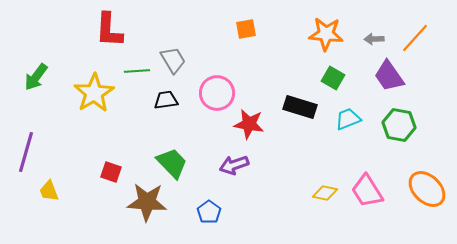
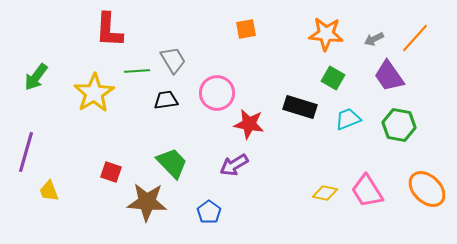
gray arrow: rotated 24 degrees counterclockwise
purple arrow: rotated 12 degrees counterclockwise
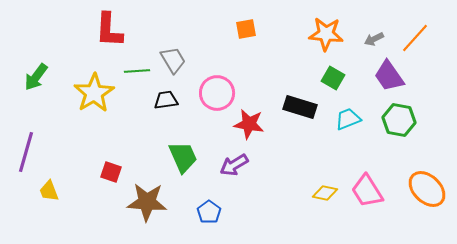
green hexagon: moved 5 px up
green trapezoid: moved 11 px right, 6 px up; rotated 20 degrees clockwise
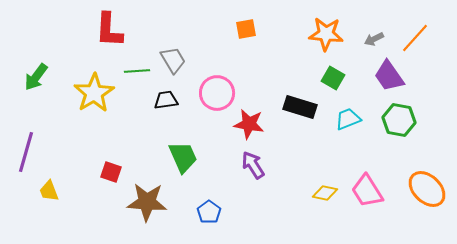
purple arrow: moved 19 px right; rotated 88 degrees clockwise
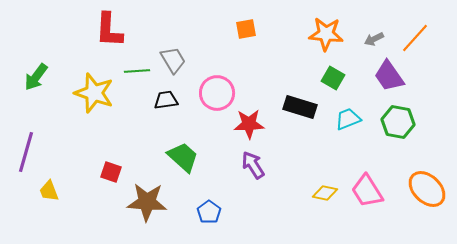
yellow star: rotated 21 degrees counterclockwise
green hexagon: moved 1 px left, 2 px down
red star: rotated 12 degrees counterclockwise
green trapezoid: rotated 24 degrees counterclockwise
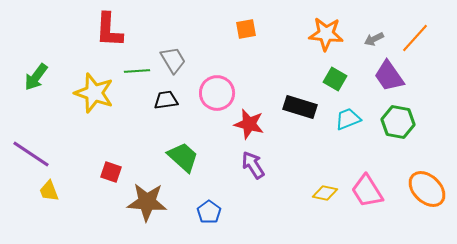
green square: moved 2 px right, 1 px down
red star: rotated 16 degrees clockwise
purple line: moved 5 px right, 2 px down; rotated 72 degrees counterclockwise
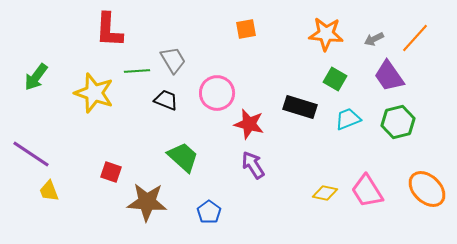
black trapezoid: rotated 30 degrees clockwise
green hexagon: rotated 24 degrees counterclockwise
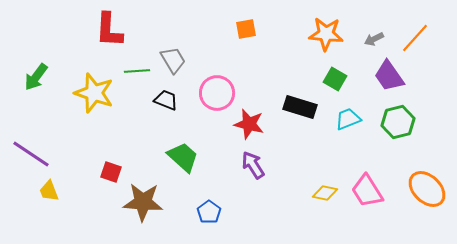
brown star: moved 4 px left
